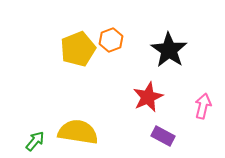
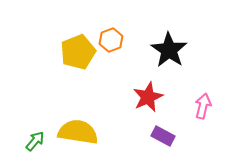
yellow pentagon: moved 3 px down
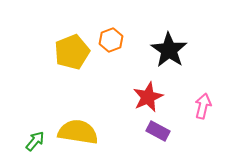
yellow pentagon: moved 6 px left
purple rectangle: moved 5 px left, 5 px up
